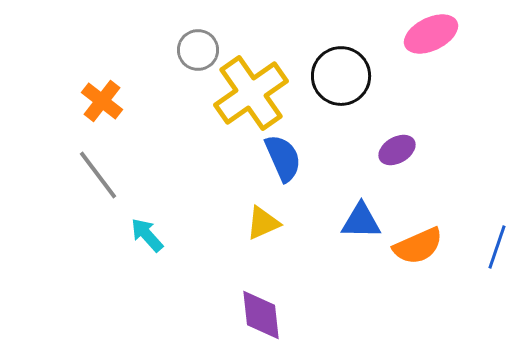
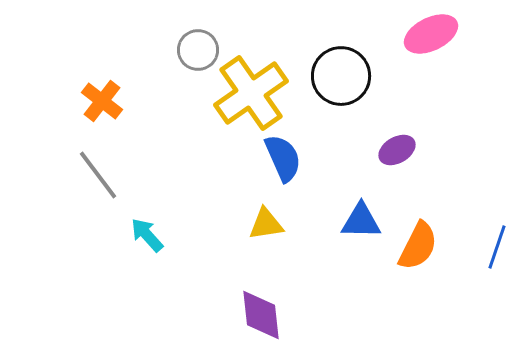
yellow triangle: moved 3 px right, 1 px down; rotated 15 degrees clockwise
orange semicircle: rotated 39 degrees counterclockwise
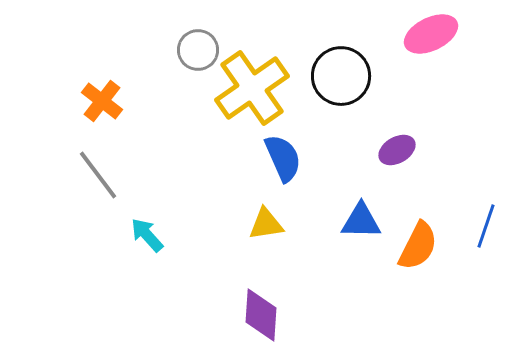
yellow cross: moved 1 px right, 5 px up
blue line: moved 11 px left, 21 px up
purple diamond: rotated 10 degrees clockwise
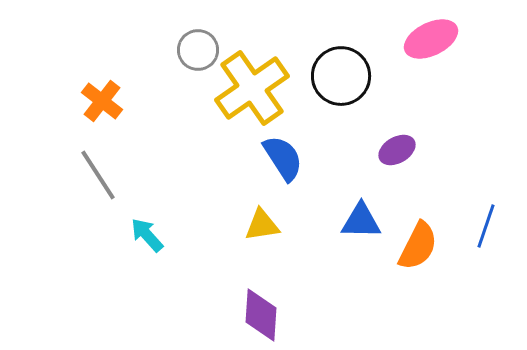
pink ellipse: moved 5 px down
blue semicircle: rotated 9 degrees counterclockwise
gray line: rotated 4 degrees clockwise
yellow triangle: moved 4 px left, 1 px down
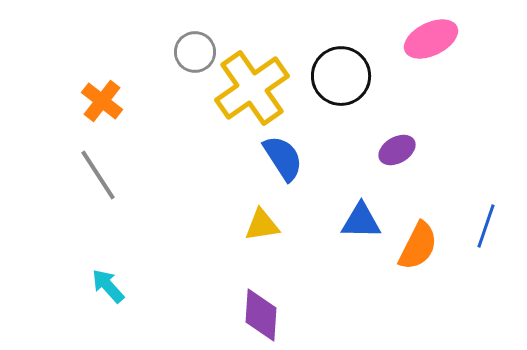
gray circle: moved 3 px left, 2 px down
cyan arrow: moved 39 px left, 51 px down
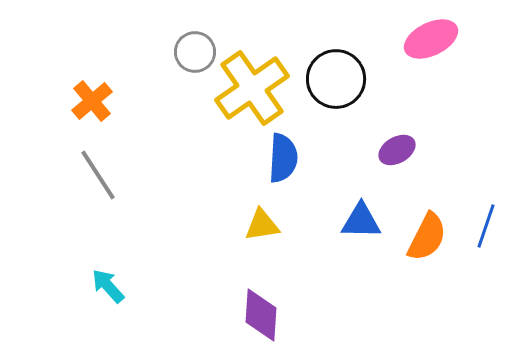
black circle: moved 5 px left, 3 px down
orange cross: moved 10 px left; rotated 12 degrees clockwise
blue semicircle: rotated 36 degrees clockwise
orange semicircle: moved 9 px right, 9 px up
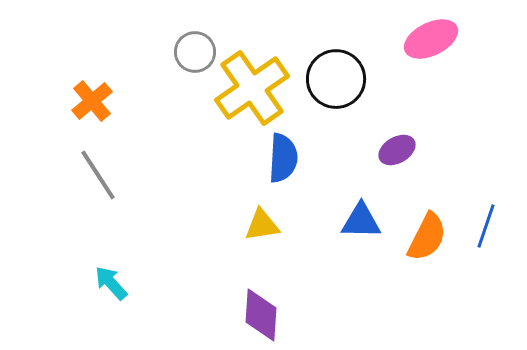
cyan arrow: moved 3 px right, 3 px up
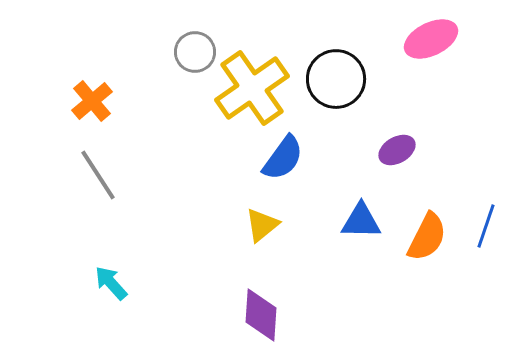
blue semicircle: rotated 33 degrees clockwise
yellow triangle: rotated 30 degrees counterclockwise
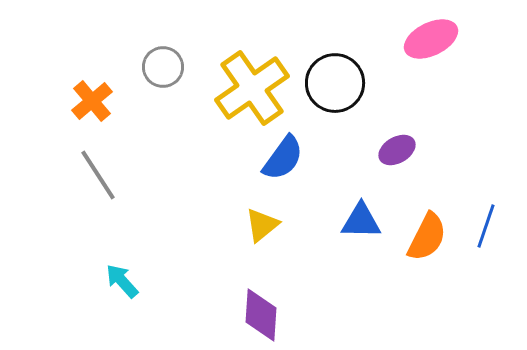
gray circle: moved 32 px left, 15 px down
black circle: moved 1 px left, 4 px down
cyan arrow: moved 11 px right, 2 px up
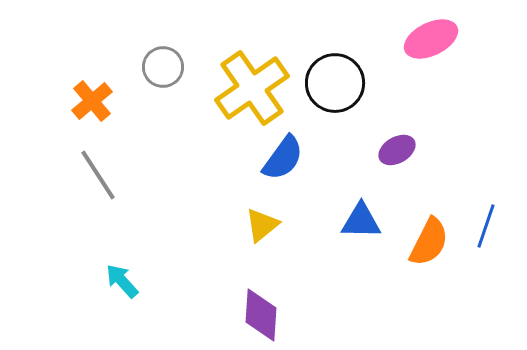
orange semicircle: moved 2 px right, 5 px down
